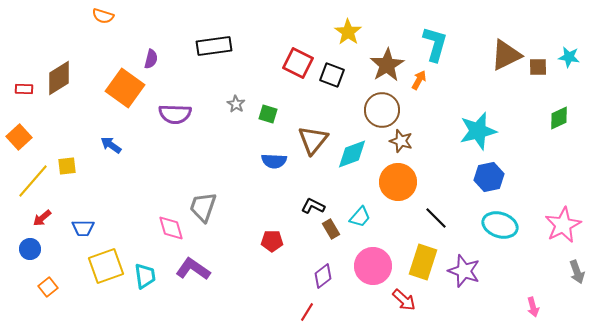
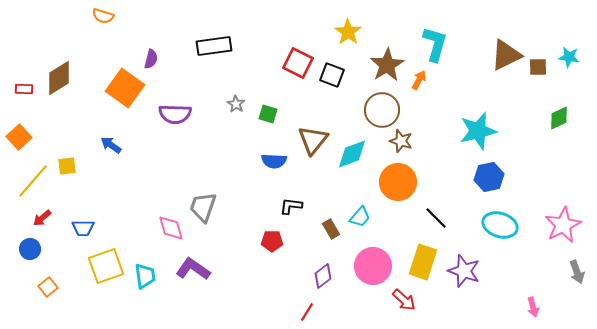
black L-shape at (313, 206): moved 22 px left; rotated 20 degrees counterclockwise
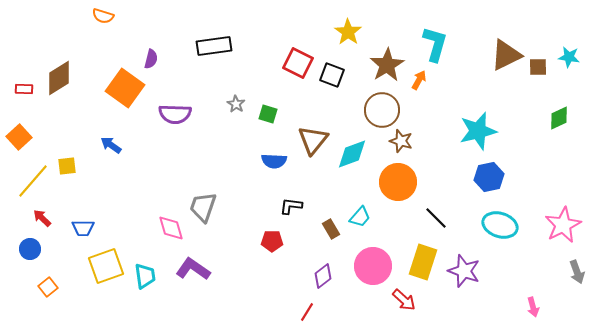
red arrow at (42, 218): rotated 84 degrees clockwise
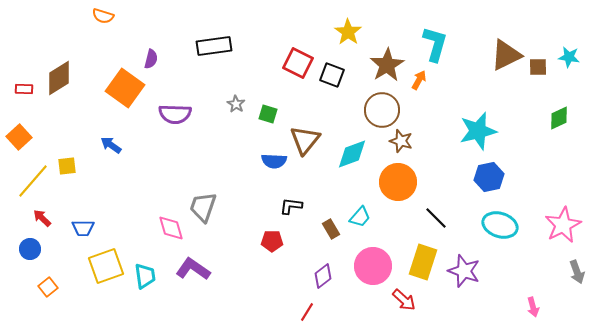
brown triangle at (313, 140): moved 8 px left
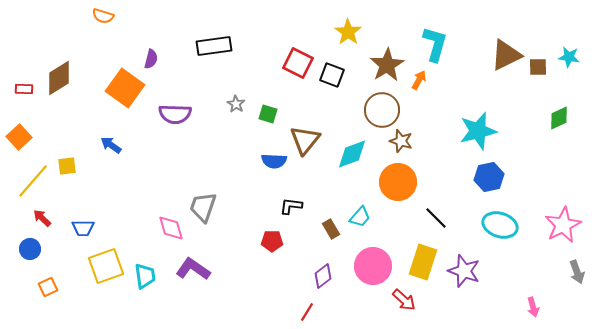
orange square at (48, 287): rotated 12 degrees clockwise
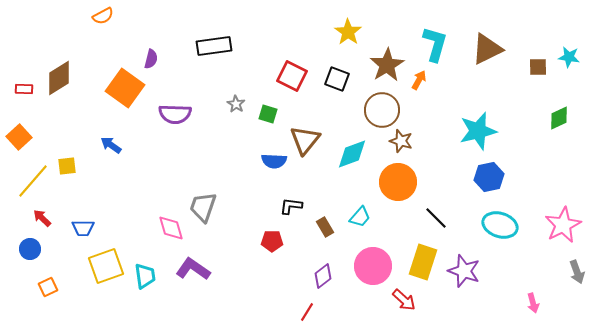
orange semicircle at (103, 16): rotated 45 degrees counterclockwise
brown triangle at (506, 55): moved 19 px left, 6 px up
red square at (298, 63): moved 6 px left, 13 px down
black square at (332, 75): moved 5 px right, 4 px down
brown rectangle at (331, 229): moved 6 px left, 2 px up
pink arrow at (533, 307): moved 4 px up
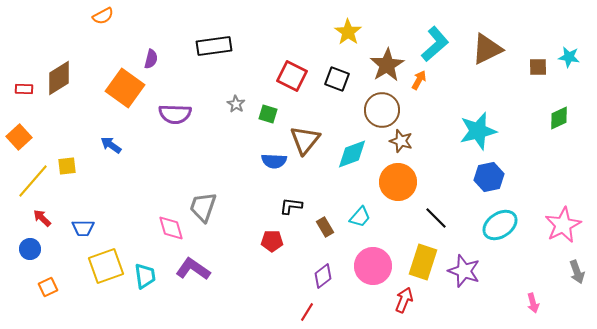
cyan L-shape at (435, 44): rotated 33 degrees clockwise
cyan ellipse at (500, 225): rotated 52 degrees counterclockwise
red arrow at (404, 300): rotated 110 degrees counterclockwise
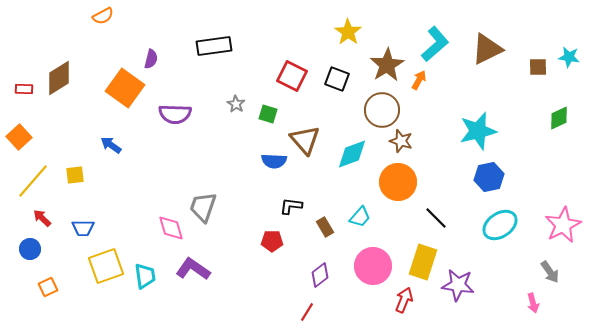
brown triangle at (305, 140): rotated 20 degrees counterclockwise
yellow square at (67, 166): moved 8 px right, 9 px down
purple star at (464, 271): moved 6 px left, 14 px down; rotated 12 degrees counterclockwise
gray arrow at (577, 272): moved 27 px left; rotated 15 degrees counterclockwise
purple diamond at (323, 276): moved 3 px left, 1 px up
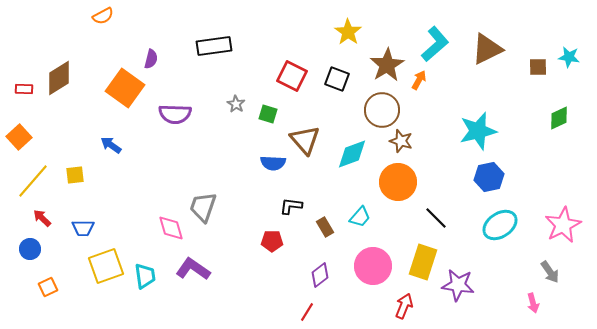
blue semicircle at (274, 161): moved 1 px left, 2 px down
red arrow at (404, 300): moved 6 px down
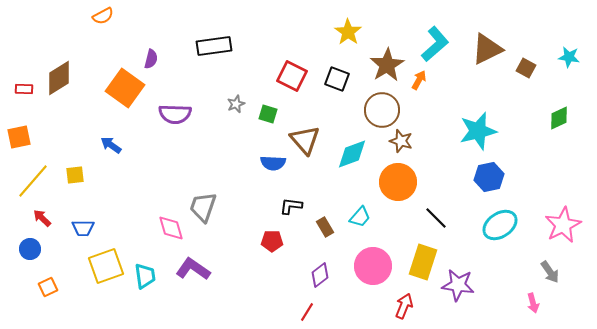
brown square at (538, 67): moved 12 px left, 1 px down; rotated 30 degrees clockwise
gray star at (236, 104): rotated 18 degrees clockwise
orange square at (19, 137): rotated 30 degrees clockwise
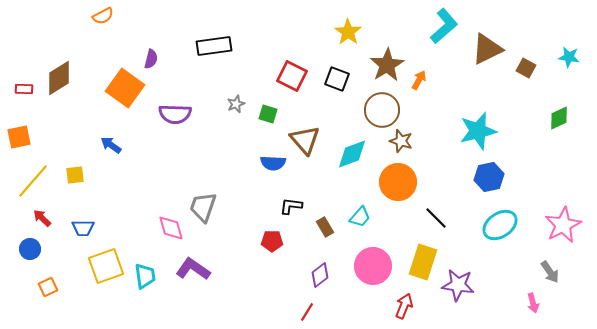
cyan L-shape at (435, 44): moved 9 px right, 18 px up
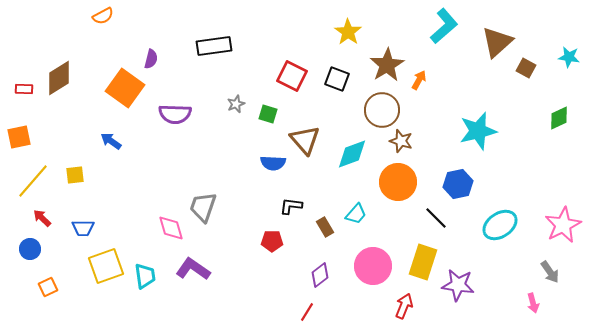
brown triangle at (487, 49): moved 10 px right, 7 px up; rotated 16 degrees counterclockwise
blue arrow at (111, 145): moved 4 px up
blue hexagon at (489, 177): moved 31 px left, 7 px down
cyan trapezoid at (360, 217): moved 4 px left, 3 px up
